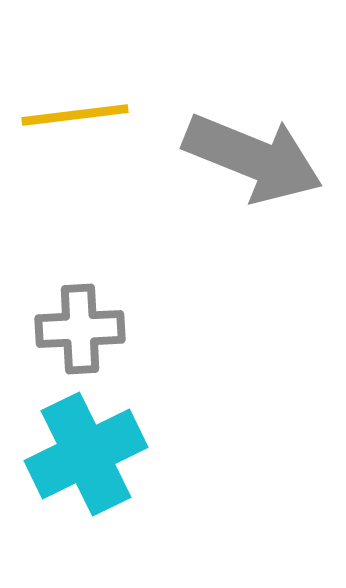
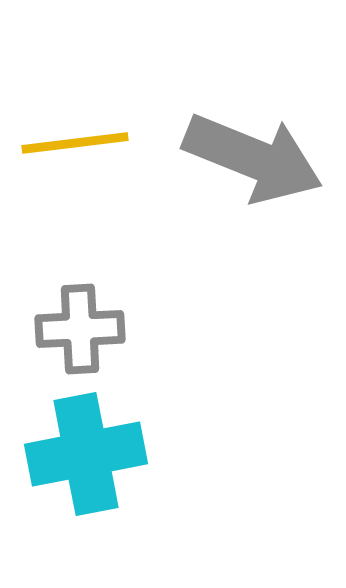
yellow line: moved 28 px down
cyan cross: rotated 15 degrees clockwise
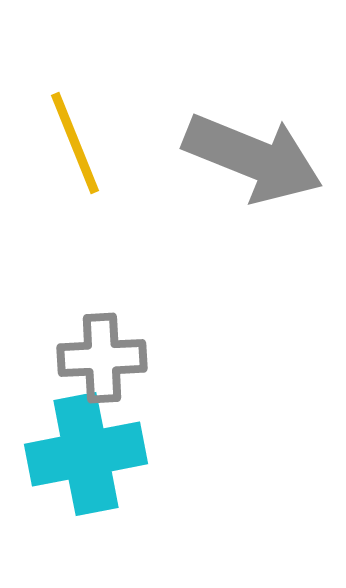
yellow line: rotated 75 degrees clockwise
gray cross: moved 22 px right, 29 px down
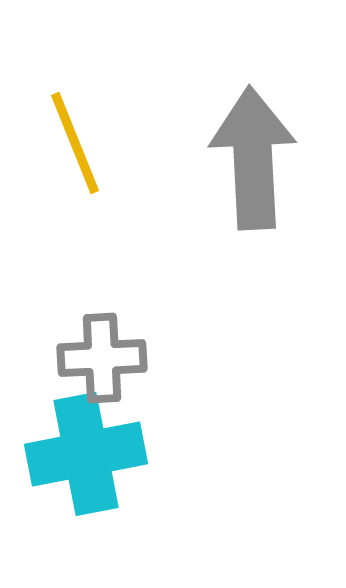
gray arrow: rotated 115 degrees counterclockwise
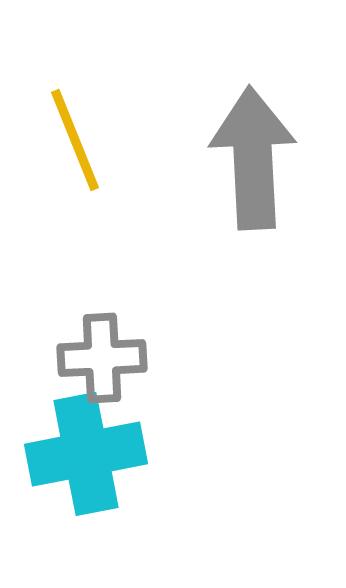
yellow line: moved 3 px up
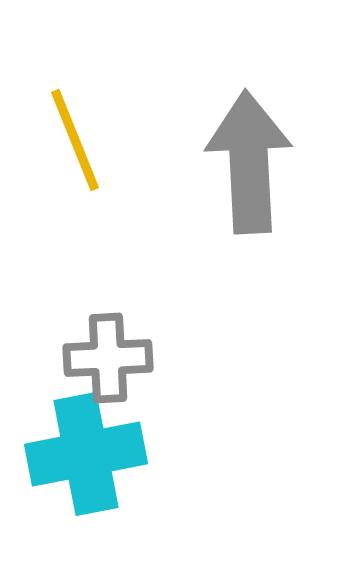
gray arrow: moved 4 px left, 4 px down
gray cross: moved 6 px right
